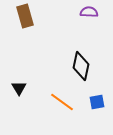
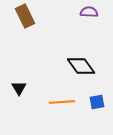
brown rectangle: rotated 10 degrees counterclockwise
black diamond: rotated 48 degrees counterclockwise
orange line: rotated 40 degrees counterclockwise
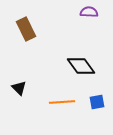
brown rectangle: moved 1 px right, 13 px down
black triangle: rotated 14 degrees counterclockwise
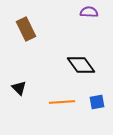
black diamond: moved 1 px up
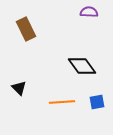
black diamond: moved 1 px right, 1 px down
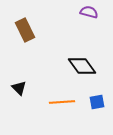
purple semicircle: rotated 12 degrees clockwise
brown rectangle: moved 1 px left, 1 px down
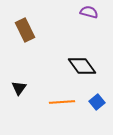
black triangle: rotated 21 degrees clockwise
blue square: rotated 28 degrees counterclockwise
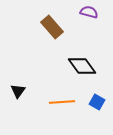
brown rectangle: moved 27 px right, 3 px up; rotated 15 degrees counterclockwise
black triangle: moved 1 px left, 3 px down
blue square: rotated 21 degrees counterclockwise
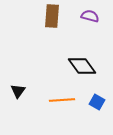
purple semicircle: moved 1 px right, 4 px down
brown rectangle: moved 11 px up; rotated 45 degrees clockwise
orange line: moved 2 px up
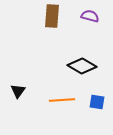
black diamond: rotated 24 degrees counterclockwise
blue square: rotated 21 degrees counterclockwise
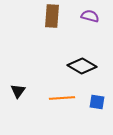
orange line: moved 2 px up
